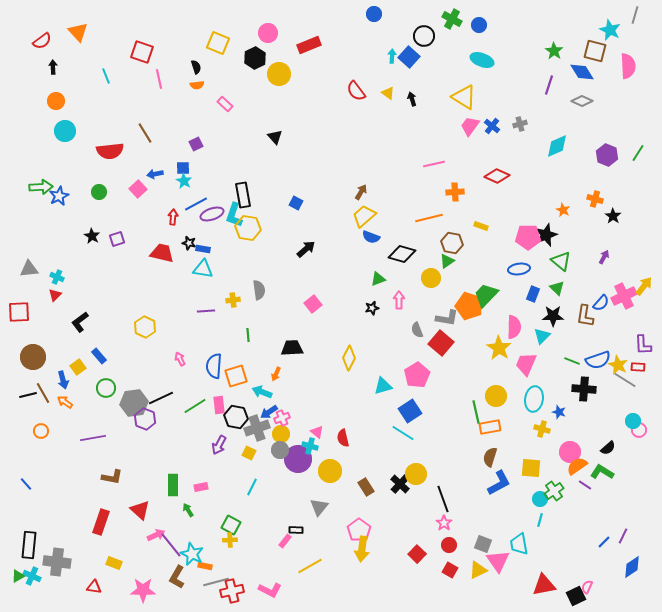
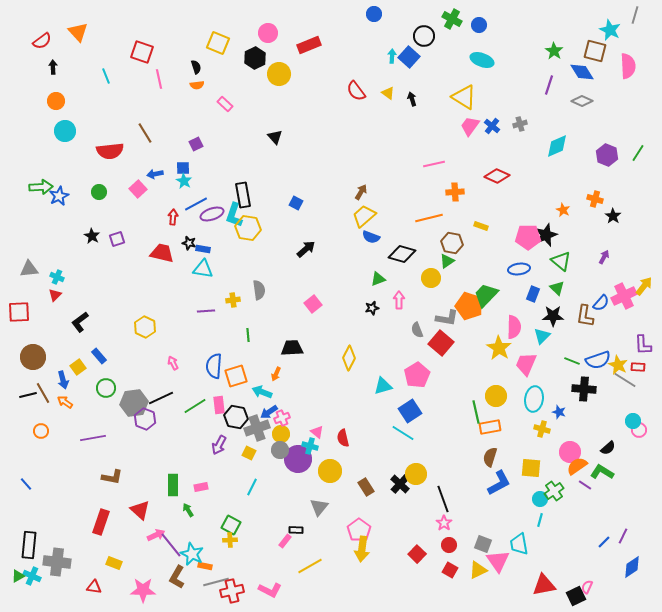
pink arrow at (180, 359): moved 7 px left, 4 px down
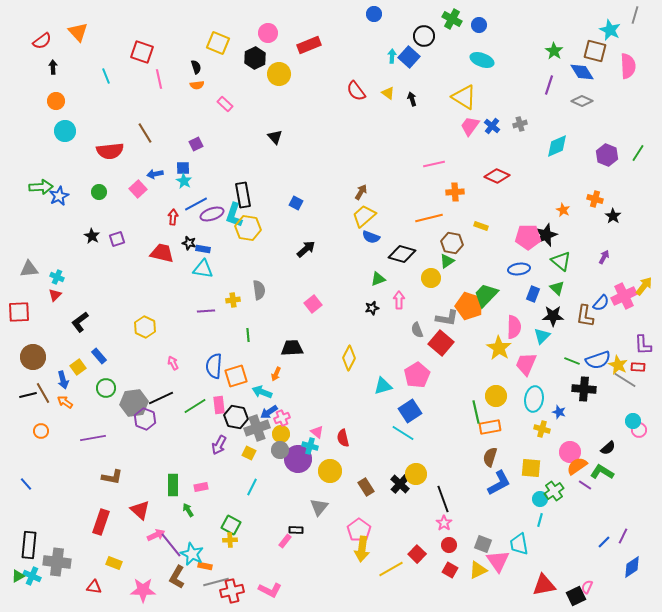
yellow line at (310, 566): moved 81 px right, 3 px down
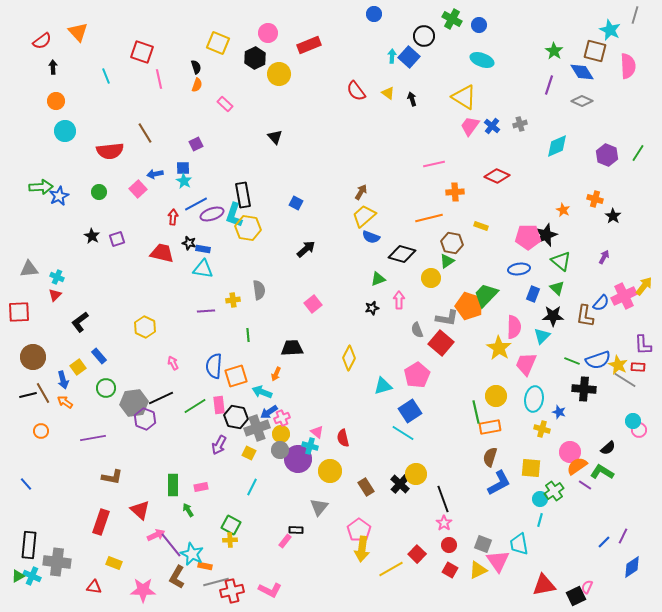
orange semicircle at (197, 85): rotated 64 degrees counterclockwise
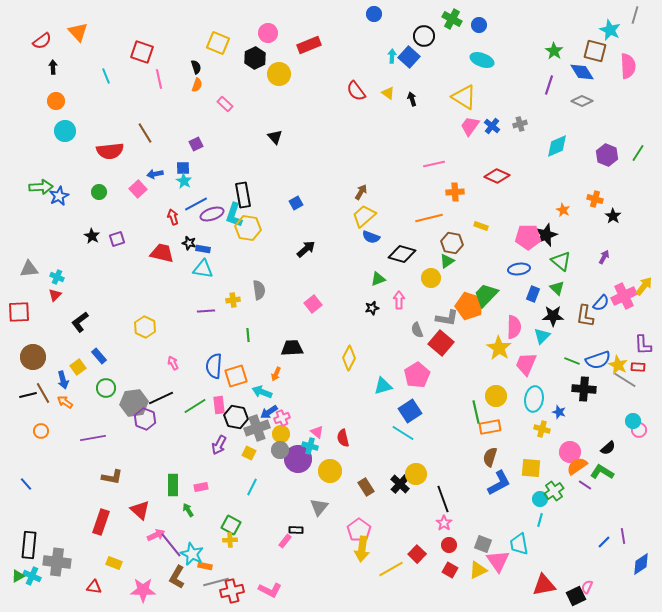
blue square at (296, 203): rotated 32 degrees clockwise
red arrow at (173, 217): rotated 21 degrees counterclockwise
purple line at (623, 536): rotated 35 degrees counterclockwise
blue diamond at (632, 567): moved 9 px right, 3 px up
